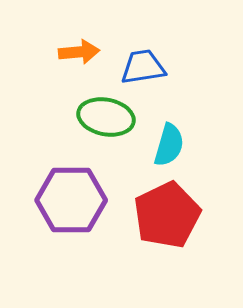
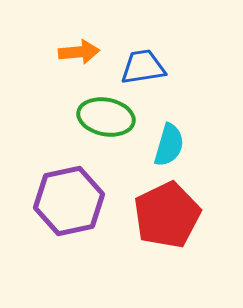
purple hexagon: moved 2 px left, 1 px down; rotated 12 degrees counterclockwise
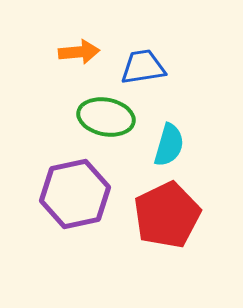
purple hexagon: moved 6 px right, 7 px up
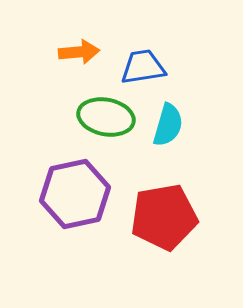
cyan semicircle: moved 1 px left, 20 px up
red pentagon: moved 3 px left, 2 px down; rotated 16 degrees clockwise
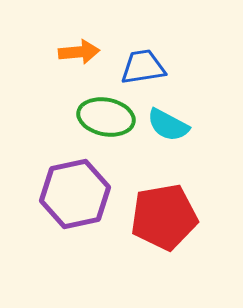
cyan semicircle: rotated 102 degrees clockwise
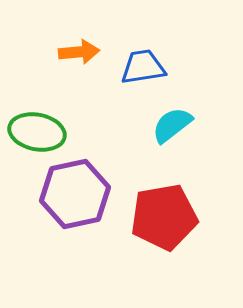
green ellipse: moved 69 px left, 15 px down
cyan semicircle: moved 4 px right; rotated 114 degrees clockwise
